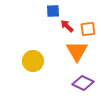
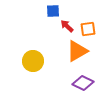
orange triangle: rotated 30 degrees clockwise
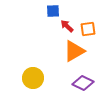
orange triangle: moved 3 px left
yellow circle: moved 17 px down
